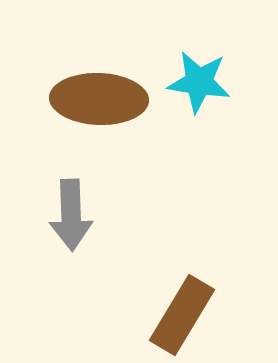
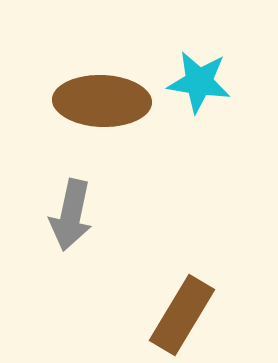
brown ellipse: moved 3 px right, 2 px down
gray arrow: rotated 14 degrees clockwise
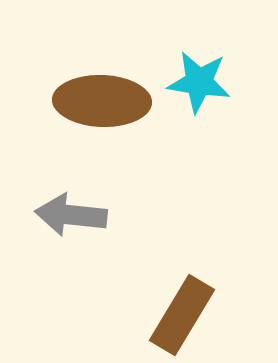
gray arrow: rotated 84 degrees clockwise
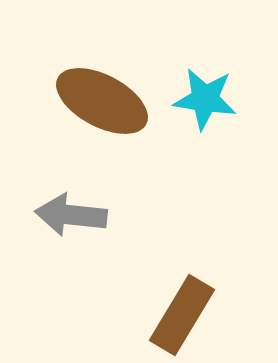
cyan star: moved 6 px right, 17 px down
brown ellipse: rotated 26 degrees clockwise
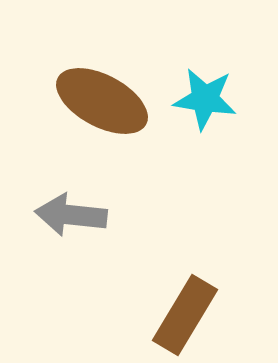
brown rectangle: moved 3 px right
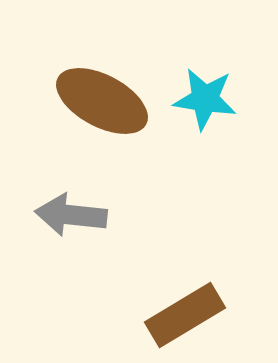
brown rectangle: rotated 28 degrees clockwise
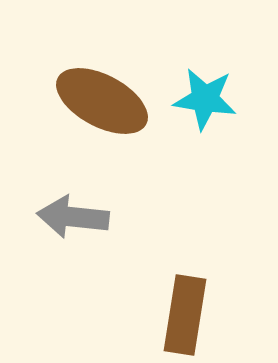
gray arrow: moved 2 px right, 2 px down
brown rectangle: rotated 50 degrees counterclockwise
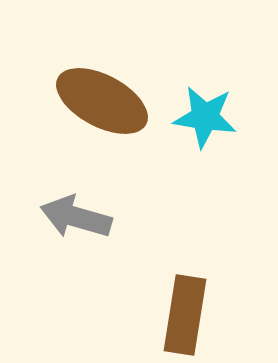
cyan star: moved 18 px down
gray arrow: moved 3 px right; rotated 10 degrees clockwise
